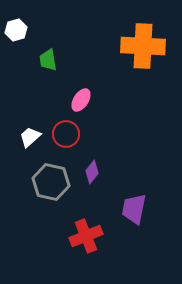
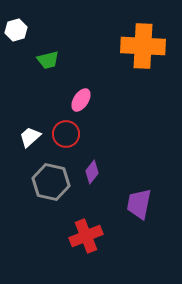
green trapezoid: rotated 95 degrees counterclockwise
purple trapezoid: moved 5 px right, 5 px up
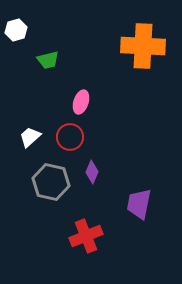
pink ellipse: moved 2 px down; rotated 15 degrees counterclockwise
red circle: moved 4 px right, 3 px down
purple diamond: rotated 15 degrees counterclockwise
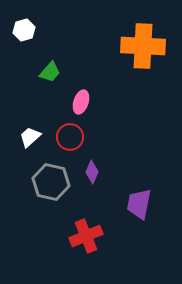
white hexagon: moved 8 px right
green trapezoid: moved 2 px right, 12 px down; rotated 35 degrees counterclockwise
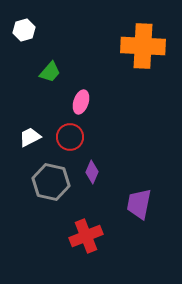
white trapezoid: rotated 15 degrees clockwise
